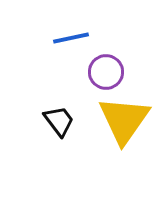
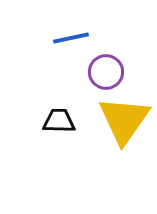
black trapezoid: rotated 52 degrees counterclockwise
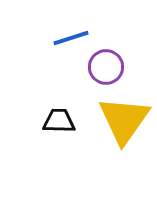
blue line: rotated 6 degrees counterclockwise
purple circle: moved 5 px up
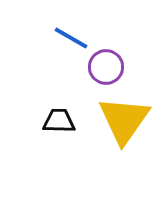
blue line: rotated 48 degrees clockwise
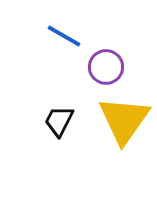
blue line: moved 7 px left, 2 px up
black trapezoid: rotated 64 degrees counterclockwise
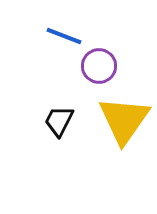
blue line: rotated 9 degrees counterclockwise
purple circle: moved 7 px left, 1 px up
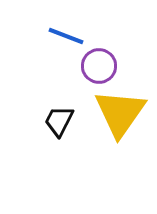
blue line: moved 2 px right
yellow triangle: moved 4 px left, 7 px up
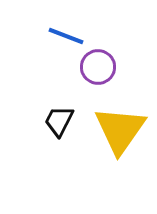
purple circle: moved 1 px left, 1 px down
yellow triangle: moved 17 px down
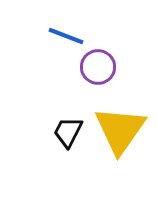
black trapezoid: moved 9 px right, 11 px down
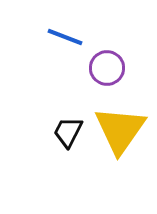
blue line: moved 1 px left, 1 px down
purple circle: moved 9 px right, 1 px down
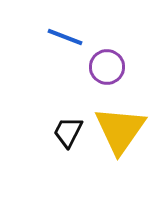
purple circle: moved 1 px up
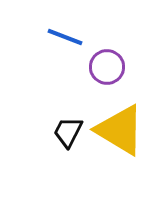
yellow triangle: rotated 34 degrees counterclockwise
